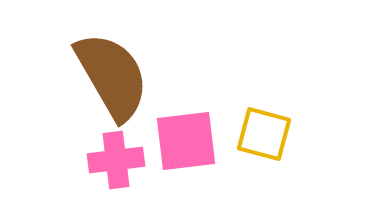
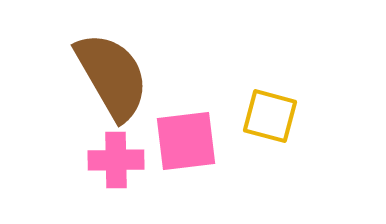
yellow square: moved 6 px right, 18 px up
pink cross: rotated 6 degrees clockwise
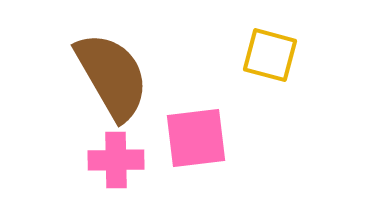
yellow square: moved 61 px up
pink square: moved 10 px right, 3 px up
